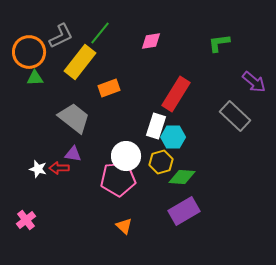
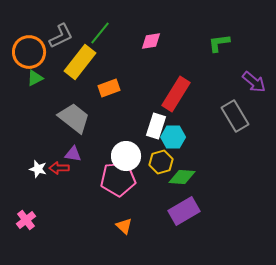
green triangle: rotated 24 degrees counterclockwise
gray rectangle: rotated 16 degrees clockwise
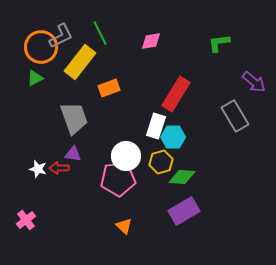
green line: rotated 65 degrees counterclockwise
orange circle: moved 12 px right, 5 px up
gray trapezoid: rotated 32 degrees clockwise
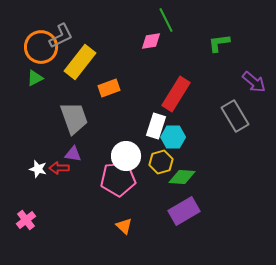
green line: moved 66 px right, 13 px up
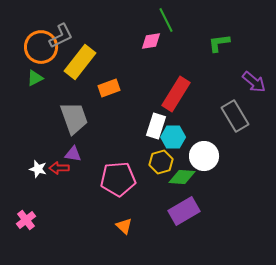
white circle: moved 78 px right
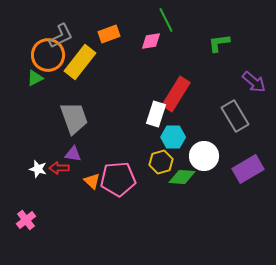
orange circle: moved 7 px right, 8 px down
orange rectangle: moved 54 px up
white rectangle: moved 12 px up
purple rectangle: moved 64 px right, 42 px up
orange triangle: moved 32 px left, 45 px up
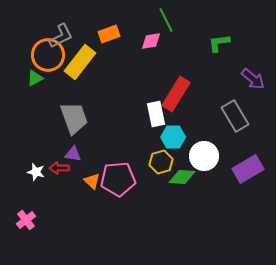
purple arrow: moved 1 px left, 3 px up
white rectangle: rotated 30 degrees counterclockwise
white star: moved 2 px left, 3 px down
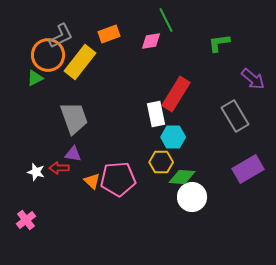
white circle: moved 12 px left, 41 px down
yellow hexagon: rotated 15 degrees clockwise
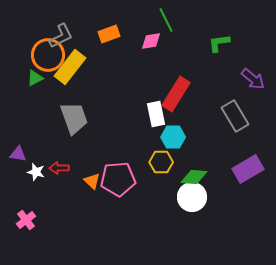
yellow rectangle: moved 10 px left, 5 px down
purple triangle: moved 55 px left
green diamond: moved 12 px right
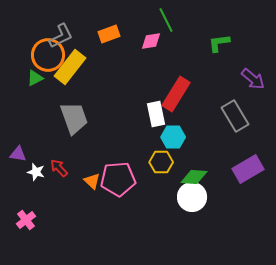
red arrow: rotated 48 degrees clockwise
